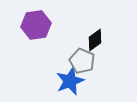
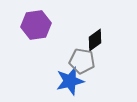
gray pentagon: rotated 15 degrees counterclockwise
blue star: rotated 8 degrees clockwise
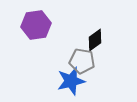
blue star: moved 1 px right
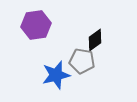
blue star: moved 15 px left, 6 px up
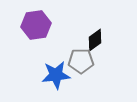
gray pentagon: moved 1 px left; rotated 10 degrees counterclockwise
blue star: rotated 8 degrees clockwise
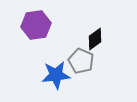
black diamond: moved 1 px up
gray pentagon: rotated 25 degrees clockwise
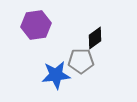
black diamond: moved 1 px up
gray pentagon: rotated 25 degrees counterclockwise
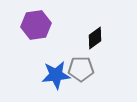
gray pentagon: moved 8 px down
